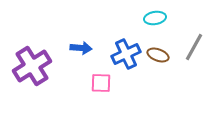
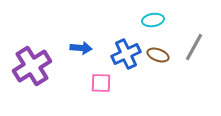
cyan ellipse: moved 2 px left, 2 px down
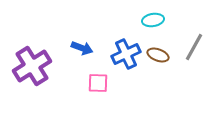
blue arrow: moved 1 px right; rotated 15 degrees clockwise
pink square: moved 3 px left
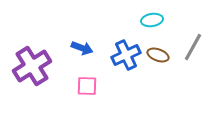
cyan ellipse: moved 1 px left
gray line: moved 1 px left
blue cross: moved 1 px down
pink square: moved 11 px left, 3 px down
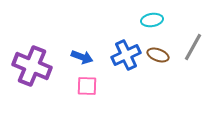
blue arrow: moved 9 px down
purple cross: rotated 36 degrees counterclockwise
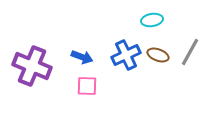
gray line: moved 3 px left, 5 px down
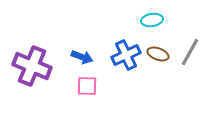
brown ellipse: moved 1 px up
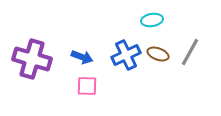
purple cross: moved 7 px up; rotated 6 degrees counterclockwise
